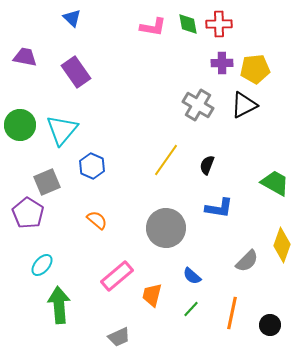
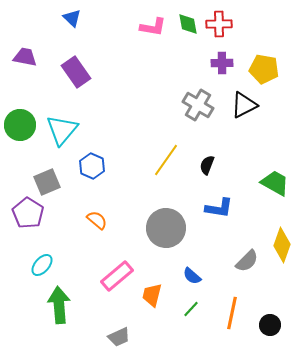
yellow pentagon: moved 9 px right; rotated 16 degrees clockwise
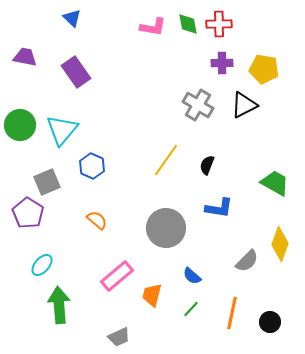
yellow diamond: moved 2 px left, 1 px up
black circle: moved 3 px up
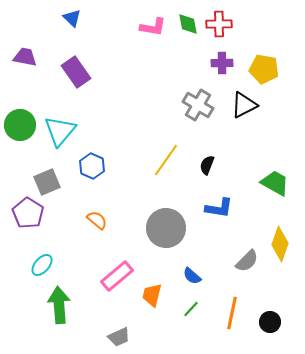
cyan triangle: moved 2 px left, 1 px down
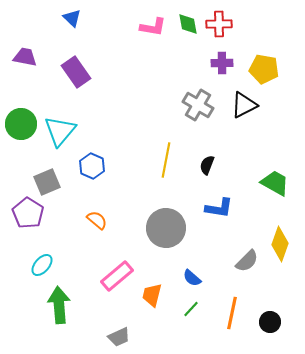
green circle: moved 1 px right, 1 px up
yellow line: rotated 24 degrees counterclockwise
blue semicircle: moved 2 px down
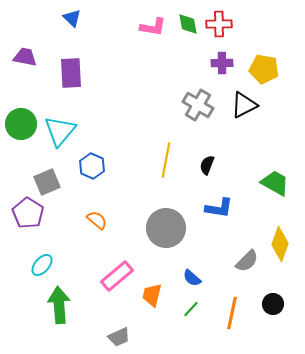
purple rectangle: moved 5 px left, 1 px down; rotated 32 degrees clockwise
black circle: moved 3 px right, 18 px up
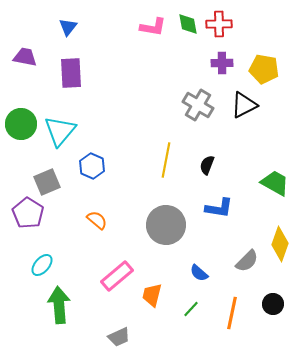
blue triangle: moved 4 px left, 9 px down; rotated 24 degrees clockwise
gray circle: moved 3 px up
blue semicircle: moved 7 px right, 5 px up
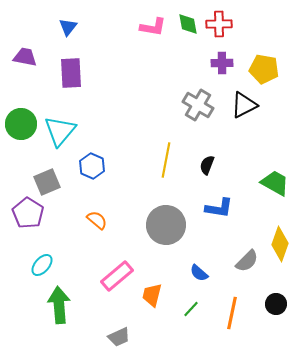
black circle: moved 3 px right
